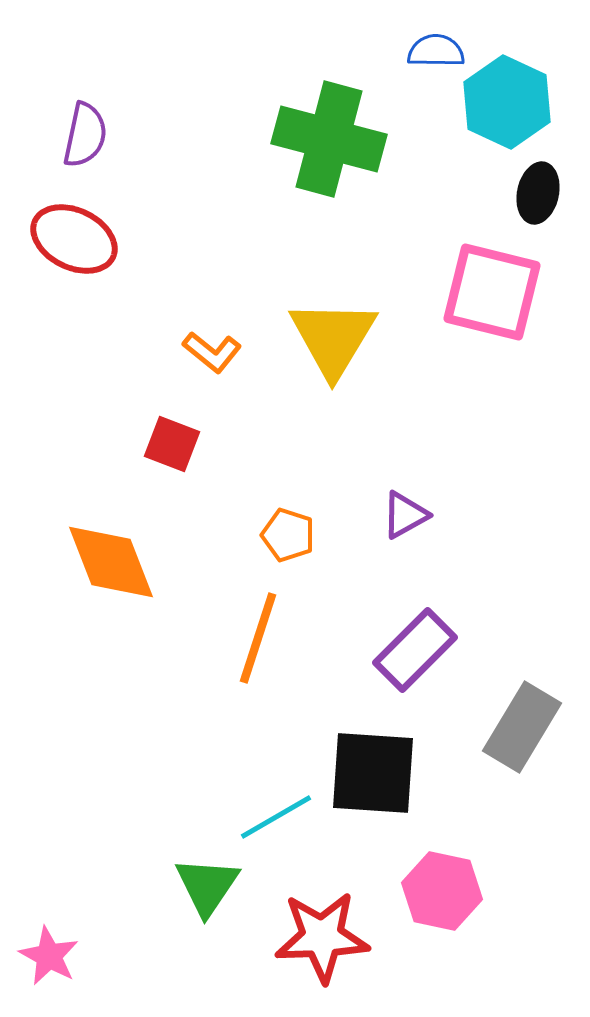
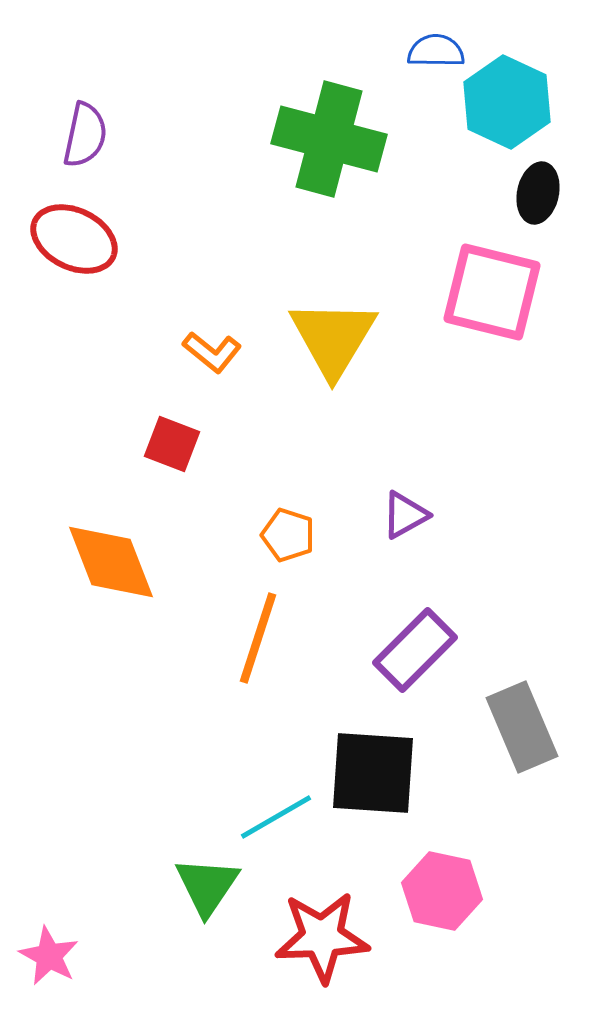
gray rectangle: rotated 54 degrees counterclockwise
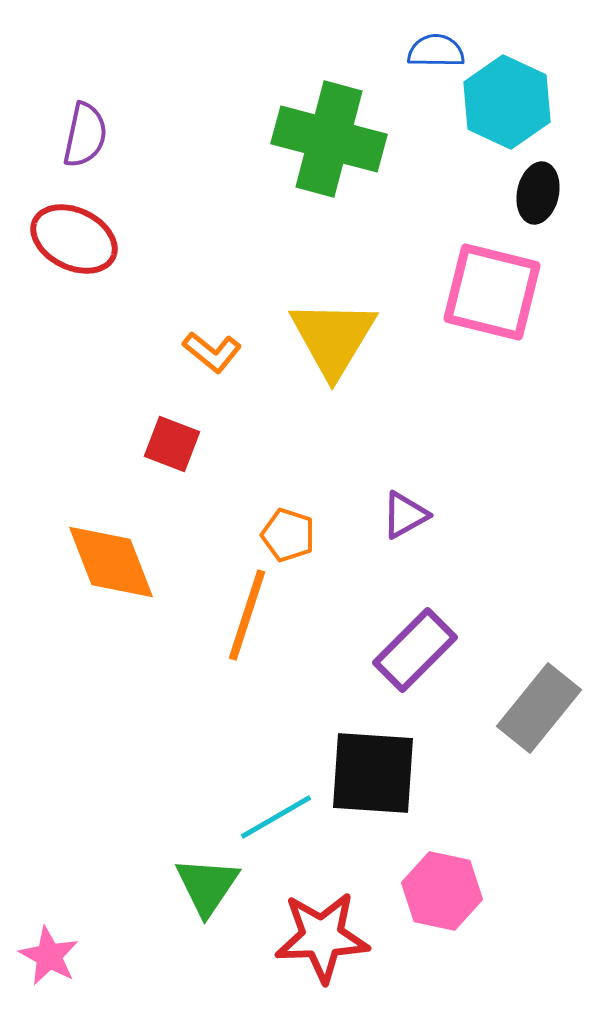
orange line: moved 11 px left, 23 px up
gray rectangle: moved 17 px right, 19 px up; rotated 62 degrees clockwise
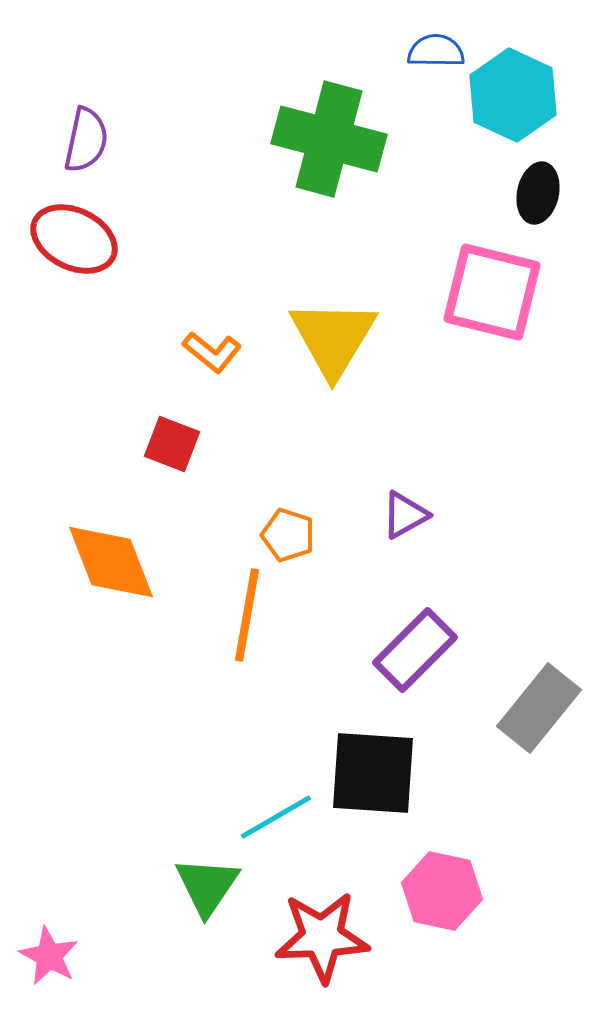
cyan hexagon: moved 6 px right, 7 px up
purple semicircle: moved 1 px right, 5 px down
orange line: rotated 8 degrees counterclockwise
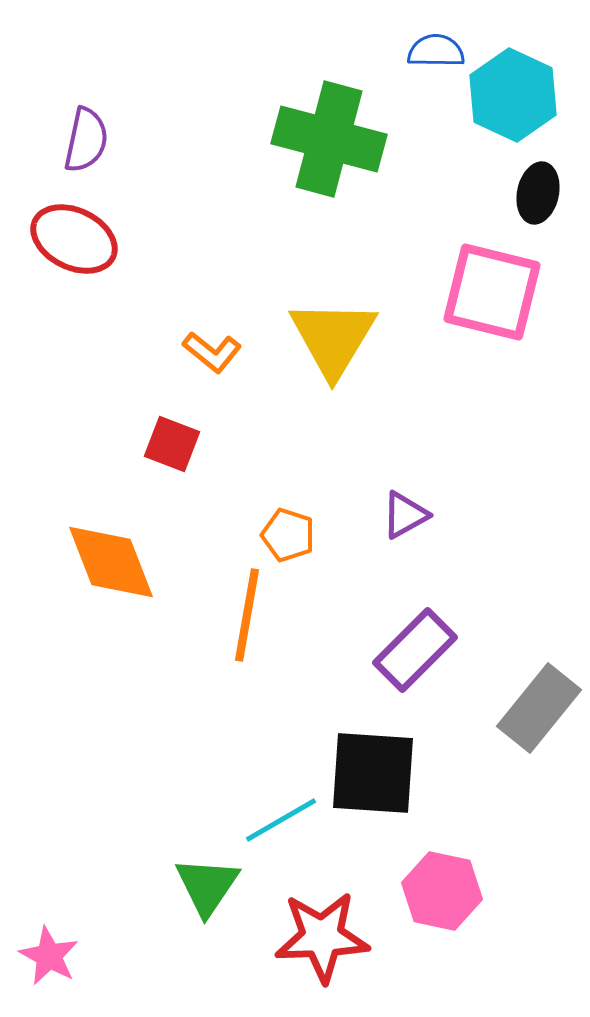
cyan line: moved 5 px right, 3 px down
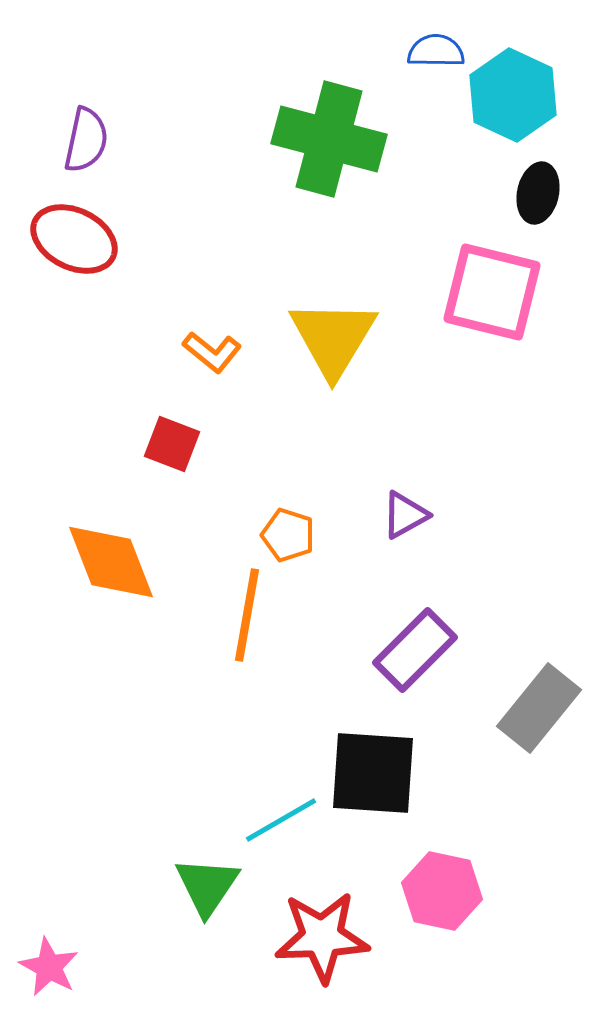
pink star: moved 11 px down
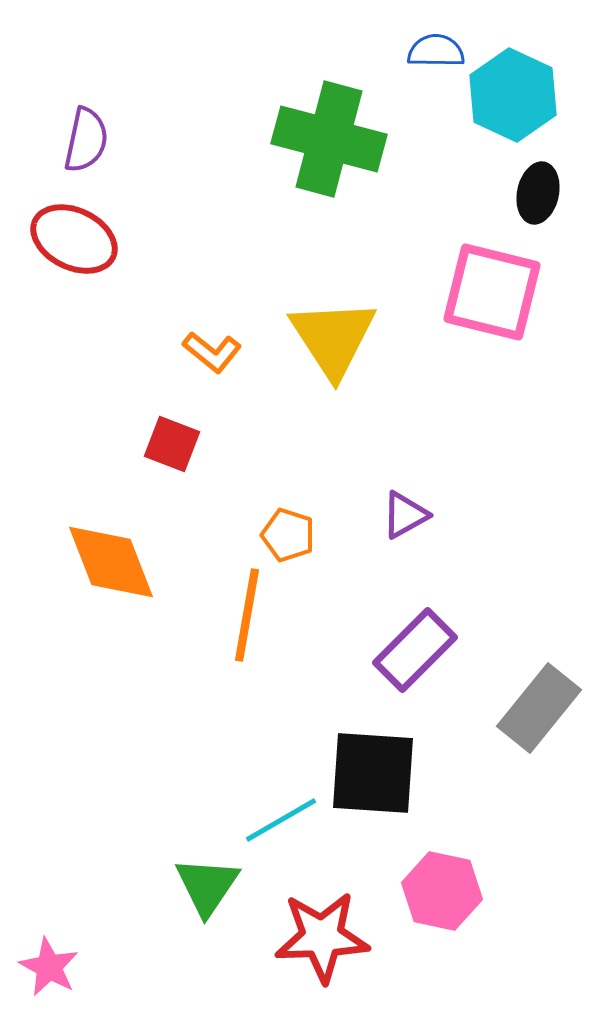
yellow triangle: rotated 4 degrees counterclockwise
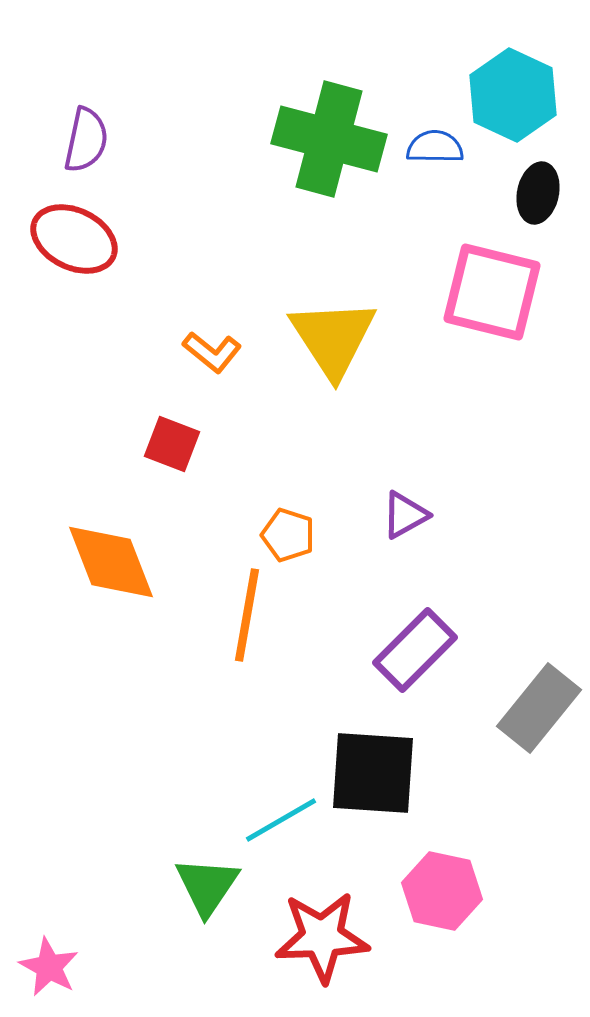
blue semicircle: moved 1 px left, 96 px down
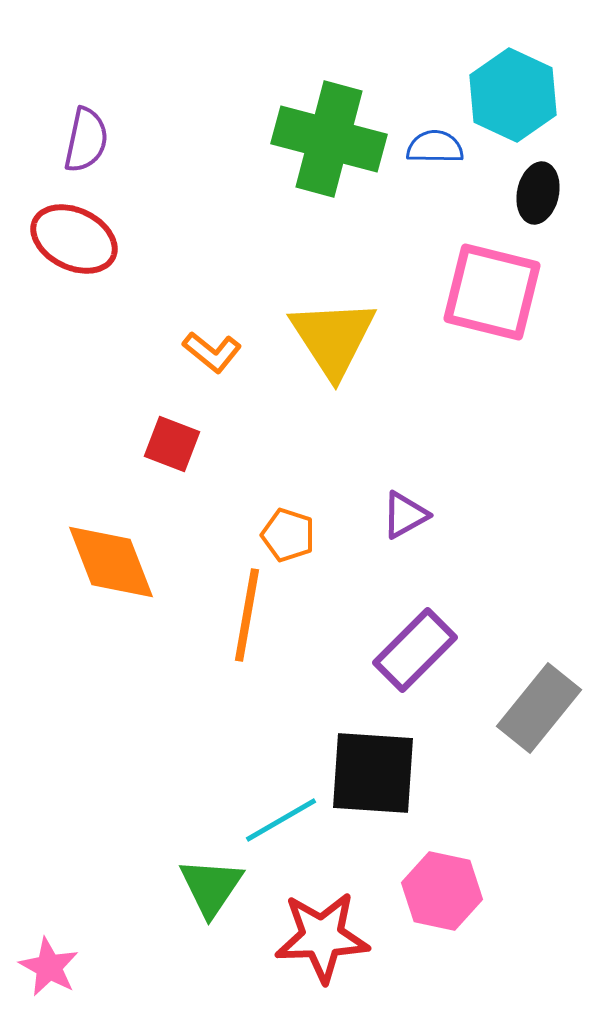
green triangle: moved 4 px right, 1 px down
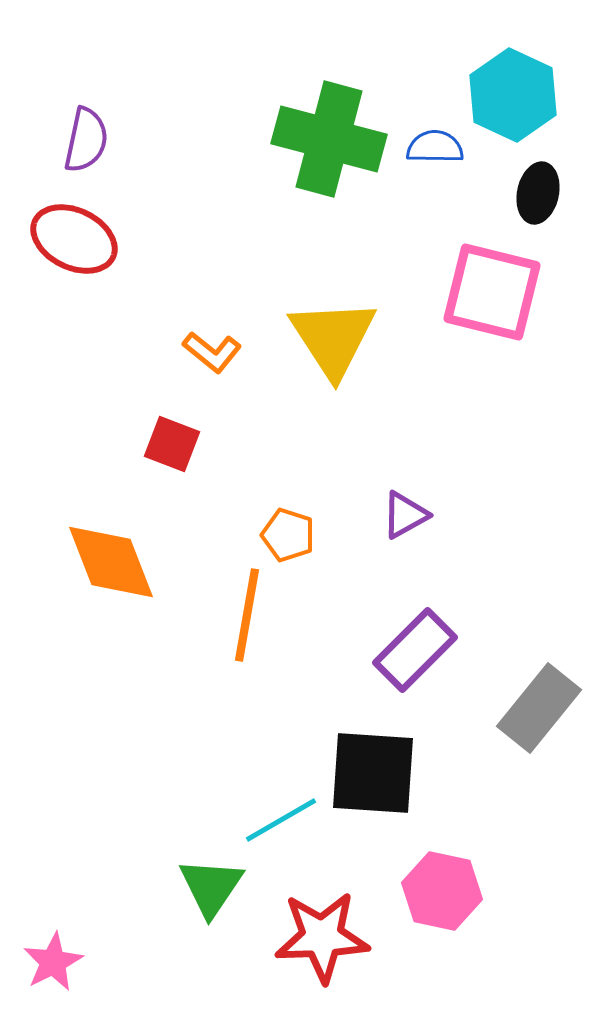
pink star: moved 4 px right, 5 px up; rotated 16 degrees clockwise
